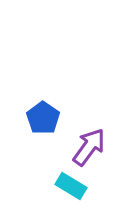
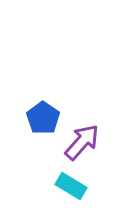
purple arrow: moved 7 px left, 5 px up; rotated 6 degrees clockwise
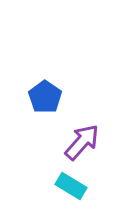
blue pentagon: moved 2 px right, 21 px up
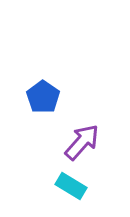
blue pentagon: moved 2 px left
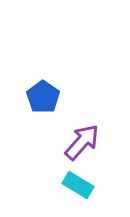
cyan rectangle: moved 7 px right, 1 px up
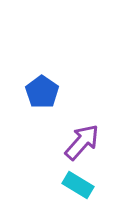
blue pentagon: moved 1 px left, 5 px up
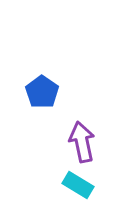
purple arrow: rotated 54 degrees counterclockwise
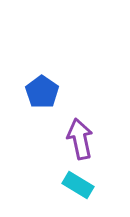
purple arrow: moved 2 px left, 3 px up
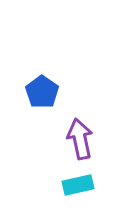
cyan rectangle: rotated 44 degrees counterclockwise
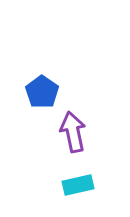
purple arrow: moved 7 px left, 7 px up
